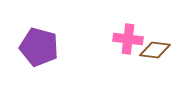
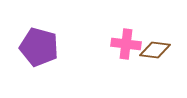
pink cross: moved 2 px left, 5 px down
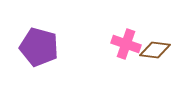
pink cross: rotated 12 degrees clockwise
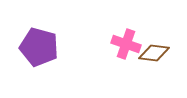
brown diamond: moved 1 px left, 3 px down
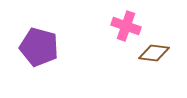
pink cross: moved 18 px up
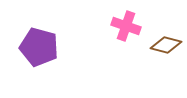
brown diamond: moved 12 px right, 8 px up; rotated 8 degrees clockwise
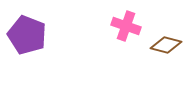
purple pentagon: moved 12 px left, 12 px up; rotated 6 degrees clockwise
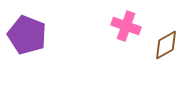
brown diamond: rotated 44 degrees counterclockwise
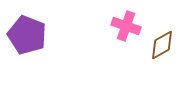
brown diamond: moved 4 px left
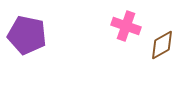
purple pentagon: rotated 9 degrees counterclockwise
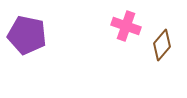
brown diamond: rotated 20 degrees counterclockwise
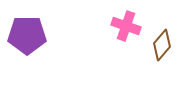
purple pentagon: rotated 12 degrees counterclockwise
